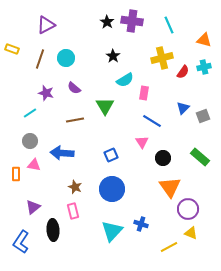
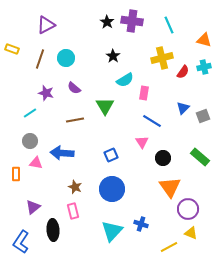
pink triangle at (34, 165): moved 2 px right, 2 px up
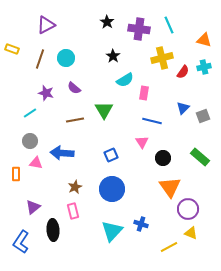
purple cross at (132, 21): moved 7 px right, 8 px down
green triangle at (105, 106): moved 1 px left, 4 px down
blue line at (152, 121): rotated 18 degrees counterclockwise
brown star at (75, 187): rotated 24 degrees clockwise
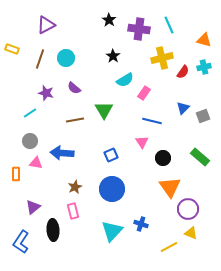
black star at (107, 22): moved 2 px right, 2 px up
pink rectangle at (144, 93): rotated 24 degrees clockwise
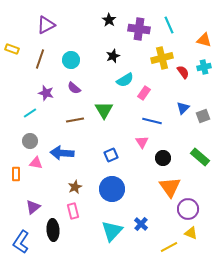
black star at (113, 56): rotated 16 degrees clockwise
cyan circle at (66, 58): moved 5 px right, 2 px down
red semicircle at (183, 72): rotated 72 degrees counterclockwise
blue cross at (141, 224): rotated 24 degrees clockwise
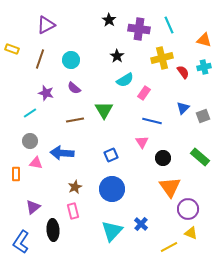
black star at (113, 56): moved 4 px right; rotated 16 degrees counterclockwise
